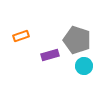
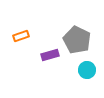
gray pentagon: rotated 8 degrees clockwise
cyan circle: moved 3 px right, 4 px down
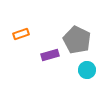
orange rectangle: moved 2 px up
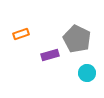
gray pentagon: moved 1 px up
cyan circle: moved 3 px down
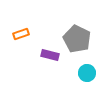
purple rectangle: rotated 30 degrees clockwise
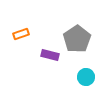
gray pentagon: rotated 12 degrees clockwise
cyan circle: moved 1 px left, 4 px down
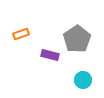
cyan circle: moved 3 px left, 3 px down
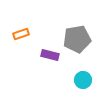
gray pentagon: rotated 24 degrees clockwise
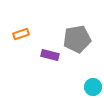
cyan circle: moved 10 px right, 7 px down
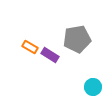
orange rectangle: moved 9 px right, 13 px down; rotated 49 degrees clockwise
purple rectangle: rotated 18 degrees clockwise
